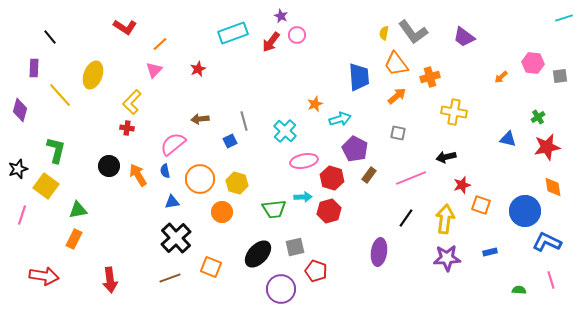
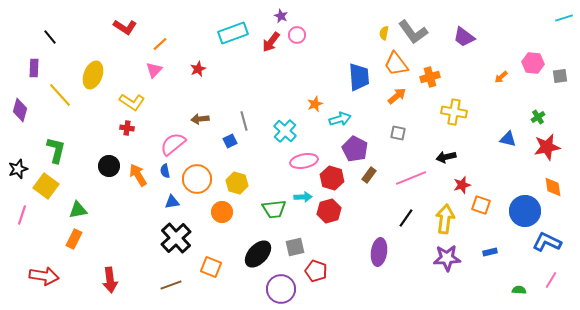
yellow L-shape at (132, 102): rotated 100 degrees counterclockwise
orange circle at (200, 179): moved 3 px left
brown line at (170, 278): moved 1 px right, 7 px down
pink line at (551, 280): rotated 48 degrees clockwise
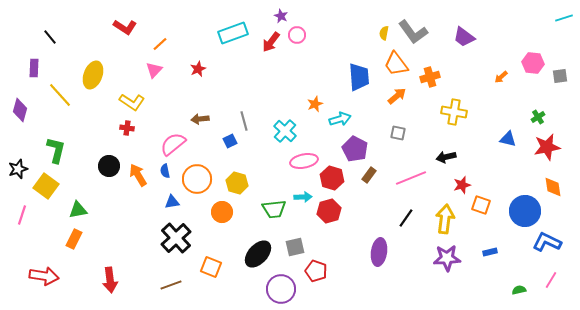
green semicircle at (519, 290): rotated 16 degrees counterclockwise
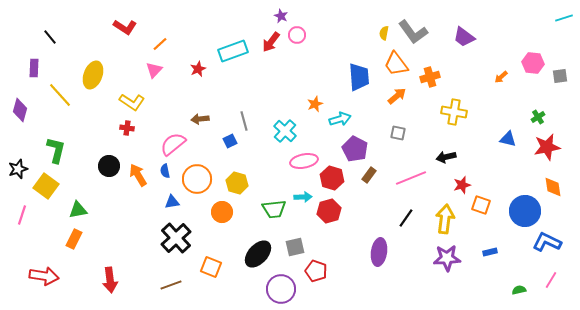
cyan rectangle at (233, 33): moved 18 px down
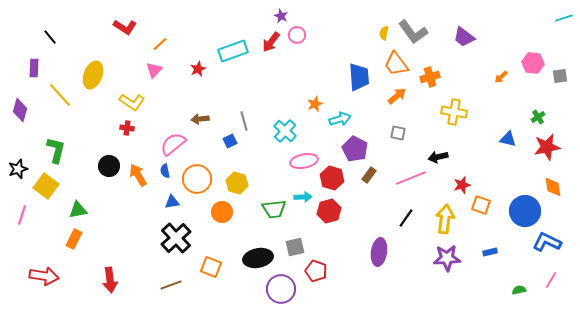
black arrow at (446, 157): moved 8 px left
black ellipse at (258, 254): moved 4 px down; rotated 36 degrees clockwise
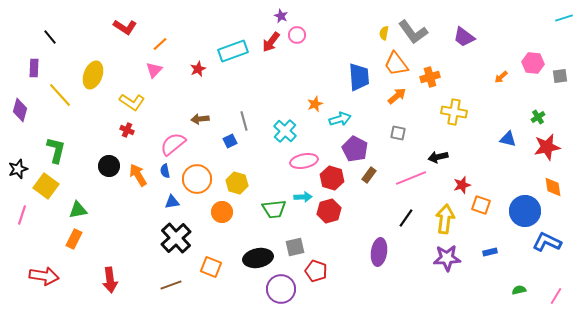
red cross at (127, 128): moved 2 px down; rotated 16 degrees clockwise
pink line at (551, 280): moved 5 px right, 16 px down
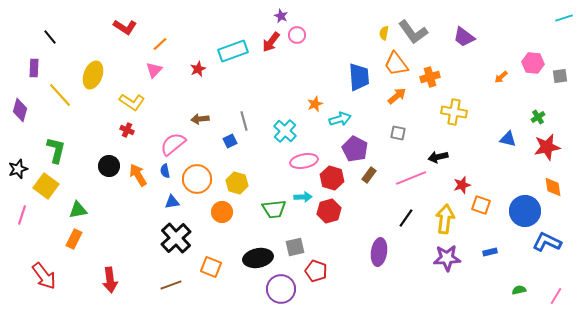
red arrow at (44, 276): rotated 44 degrees clockwise
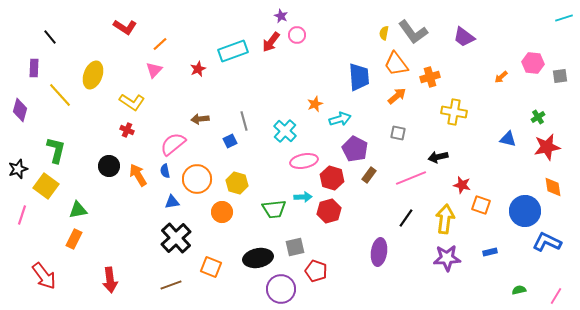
red star at (462, 185): rotated 30 degrees clockwise
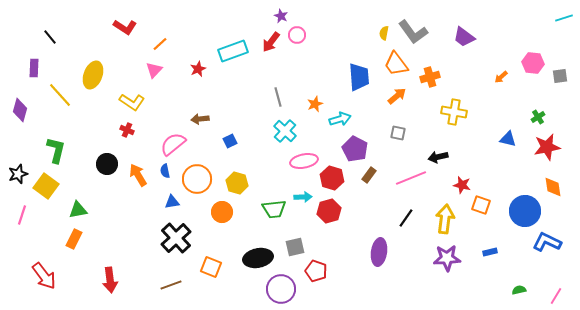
gray line at (244, 121): moved 34 px right, 24 px up
black circle at (109, 166): moved 2 px left, 2 px up
black star at (18, 169): moved 5 px down
